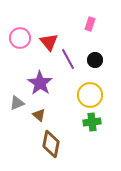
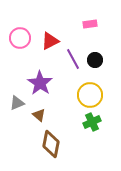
pink rectangle: rotated 64 degrees clockwise
red triangle: moved 1 px right, 1 px up; rotated 42 degrees clockwise
purple line: moved 5 px right
green cross: rotated 18 degrees counterclockwise
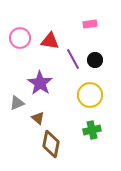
red triangle: rotated 36 degrees clockwise
brown triangle: moved 1 px left, 3 px down
green cross: moved 8 px down; rotated 12 degrees clockwise
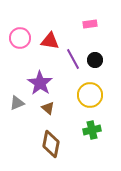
brown triangle: moved 10 px right, 10 px up
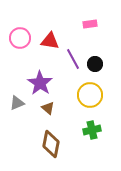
black circle: moved 4 px down
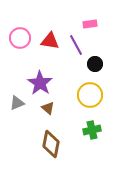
purple line: moved 3 px right, 14 px up
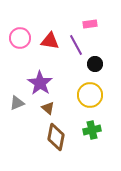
brown diamond: moved 5 px right, 7 px up
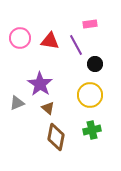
purple star: moved 1 px down
